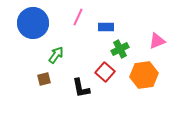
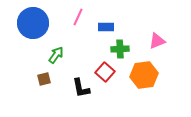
green cross: rotated 24 degrees clockwise
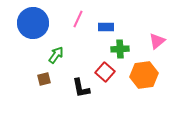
pink line: moved 2 px down
pink triangle: rotated 18 degrees counterclockwise
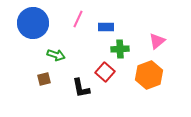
green arrow: rotated 72 degrees clockwise
orange hexagon: moved 5 px right; rotated 12 degrees counterclockwise
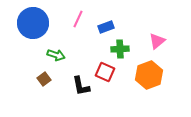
blue rectangle: rotated 21 degrees counterclockwise
red square: rotated 18 degrees counterclockwise
brown square: rotated 24 degrees counterclockwise
black L-shape: moved 2 px up
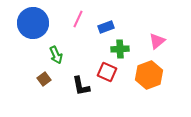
green arrow: rotated 48 degrees clockwise
red square: moved 2 px right
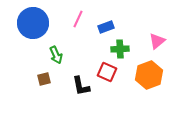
brown square: rotated 24 degrees clockwise
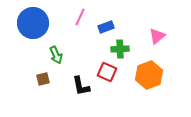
pink line: moved 2 px right, 2 px up
pink triangle: moved 5 px up
brown square: moved 1 px left
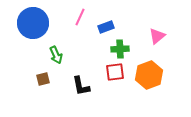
red square: moved 8 px right; rotated 30 degrees counterclockwise
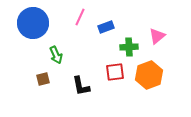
green cross: moved 9 px right, 2 px up
